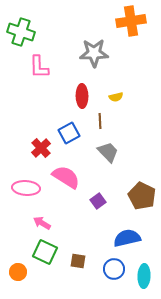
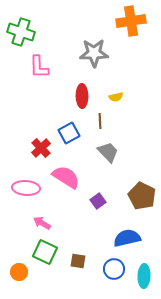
orange circle: moved 1 px right
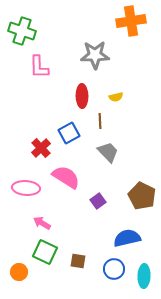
green cross: moved 1 px right, 1 px up
gray star: moved 1 px right, 2 px down
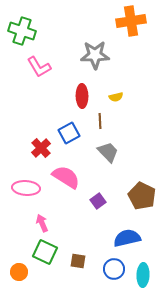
pink L-shape: rotated 30 degrees counterclockwise
pink arrow: rotated 36 degrees clockwise
cyan ellipse: moved 1 px left, 1 px up
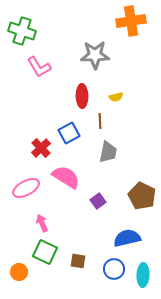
gray trapezoid: rotated 55 degrees clockwise
pink ellipse: rotated 32 degrees counterclockwise
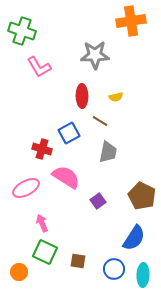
brown line: rotated 56 degrees counterclockwise
red cross: moved 1 px right, 1 px down; rotated 30 degrees counterclockwise
blue semicircle: moved 7 px right; rotated 136 degrees clockwise
